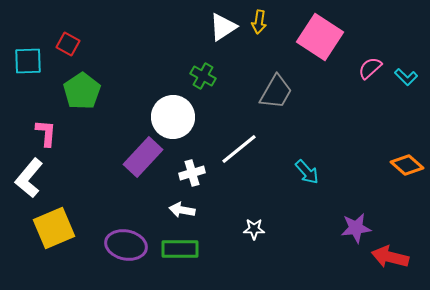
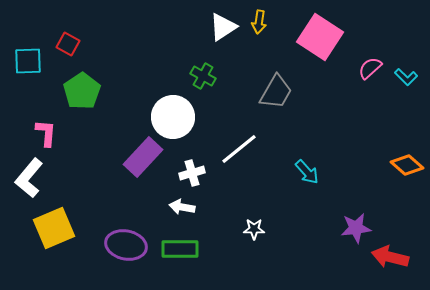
white arrow: moved 3 px up
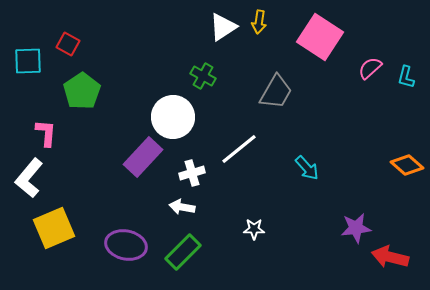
cyan L-shape: rotated 60 degrees clockwise
cyan arrow: moved 4 px up
green rectangle: moved 3 px right, 3 px down; rotated 45 degrees counterclockwise
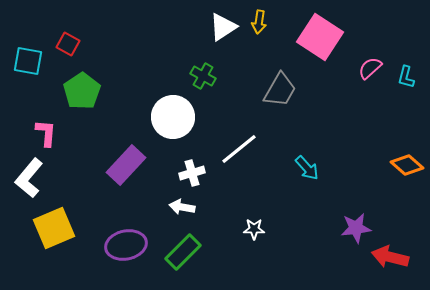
cyan square: rotated 12 degrees clockwise
gray trapezoid: moved 4 px right, 2 px up
purple rectangle: moved 17 px left, 8 px down
purple ellipse: rotated 24 degrees counterclockwise
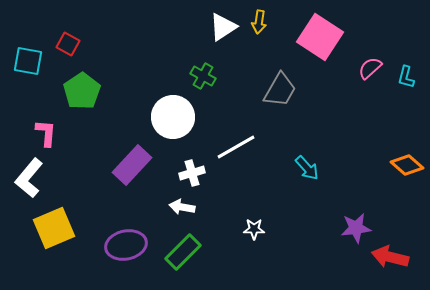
white line: moved 3 px left, 2 px up; rotated 9 degrees clockwise
purple rectangle: moved 6 px right
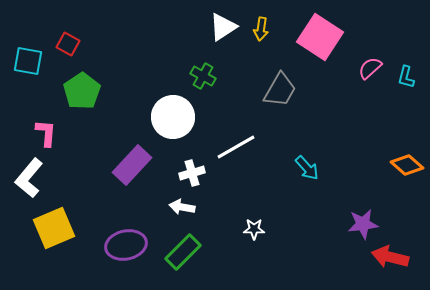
yellow arrow: moved 2 px right, 7 px down
purple star: moved 7 px right, 4 px up
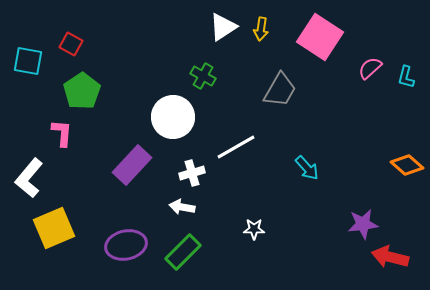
red square: moved 3 px right
pink L-shape: moved 16 px right
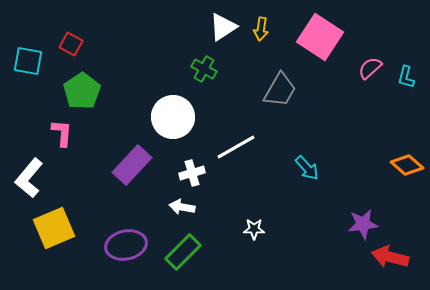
green cross: moved 1 px right, 7 px up
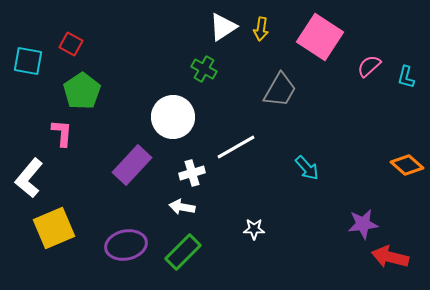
pink semicircle: moved 1 px left, 2 px up
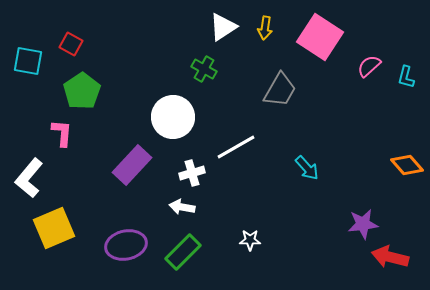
yellow arrow: moved 4 px right, 1 px up
orange diamond: rotated 8 degrees clockwise
white star: moved 4 px left, 11 px down
